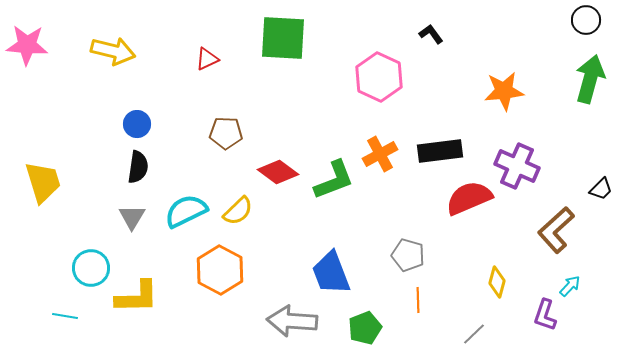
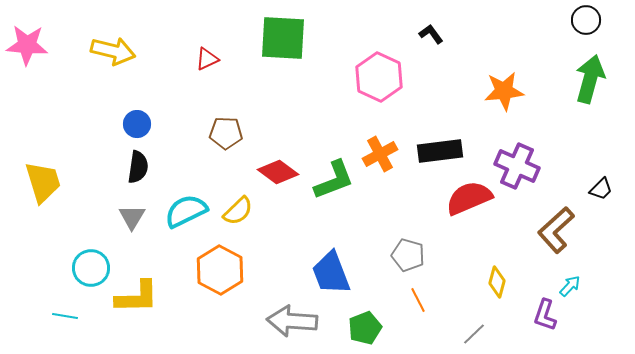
orange line: rotated 25 degrees counterclockwise
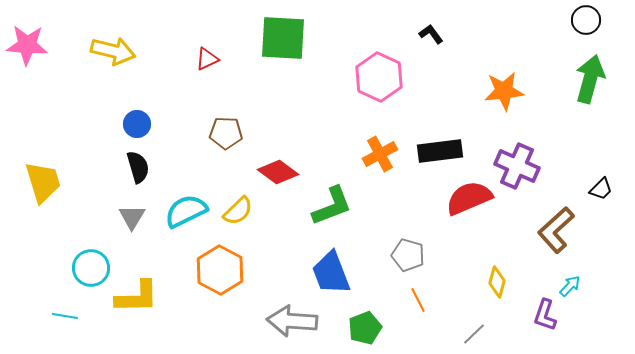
black semicircle: rotated 24 degrees counterclockwise
green L-shape: moved 2 px left, 26 px down
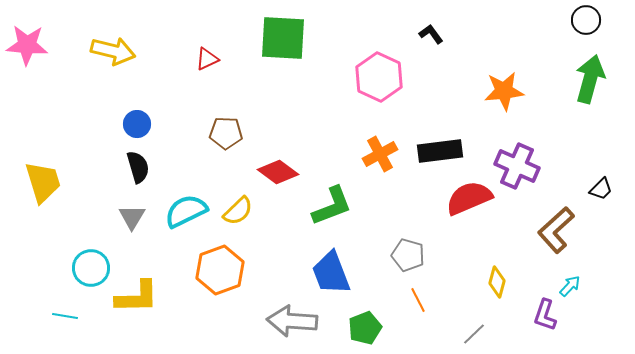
orange hexagon: rotated 12 degrees clockwise
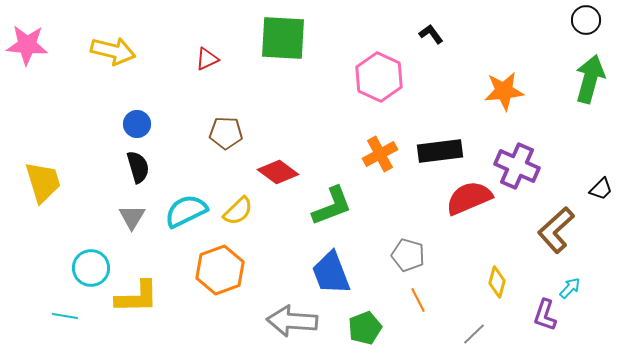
cyan arrow: moved 2 px down
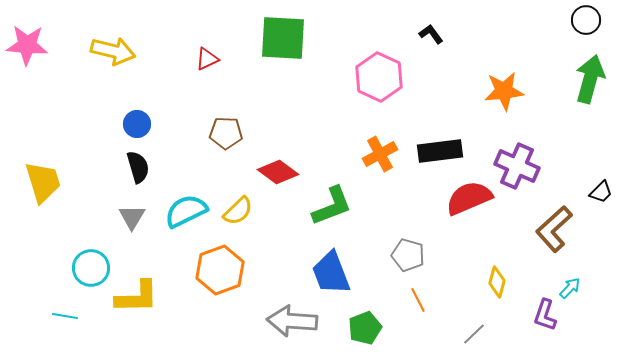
black trapezoid: moved 3 px down
brown L-shape: moved 2 px left, 1 px up
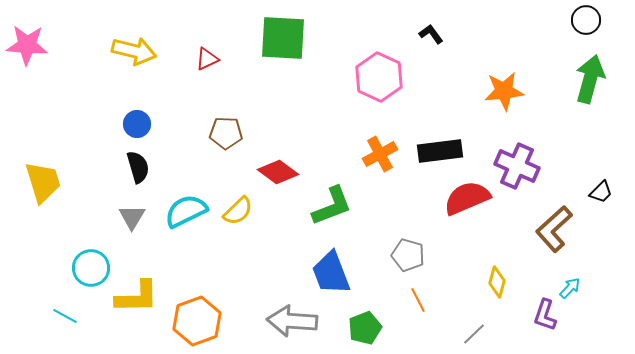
yellow arrow: moved 21 px right
red semicircle: moved 2 px left
orange hexagon: moved 23 px left, 51 px down
cyan line: rotated 20 degrees clockwise
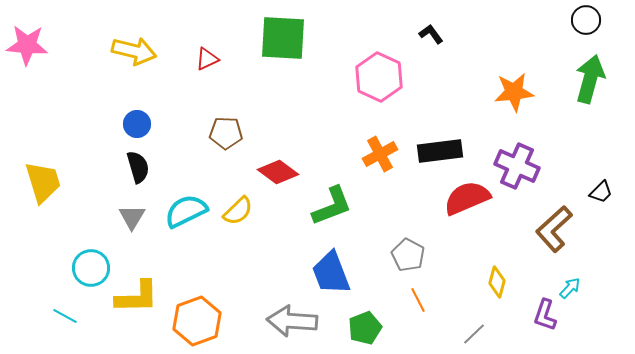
orange star: moved 10 px right, 1 px down
gray pentagon: rotated 12 degrees clockwise
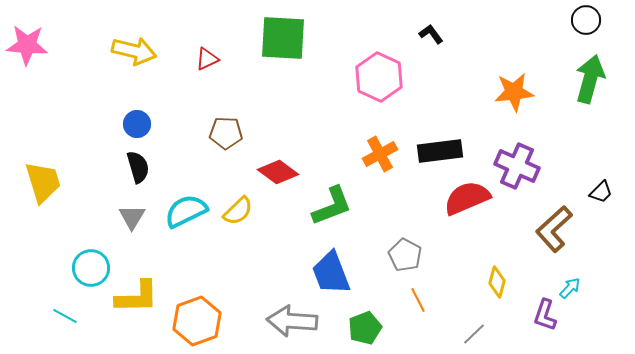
gray pentagon: moved 3 px left
